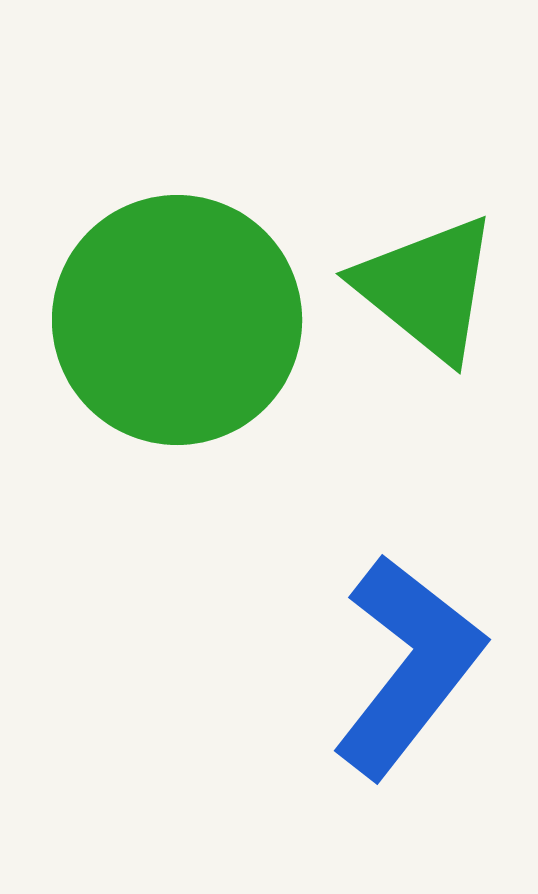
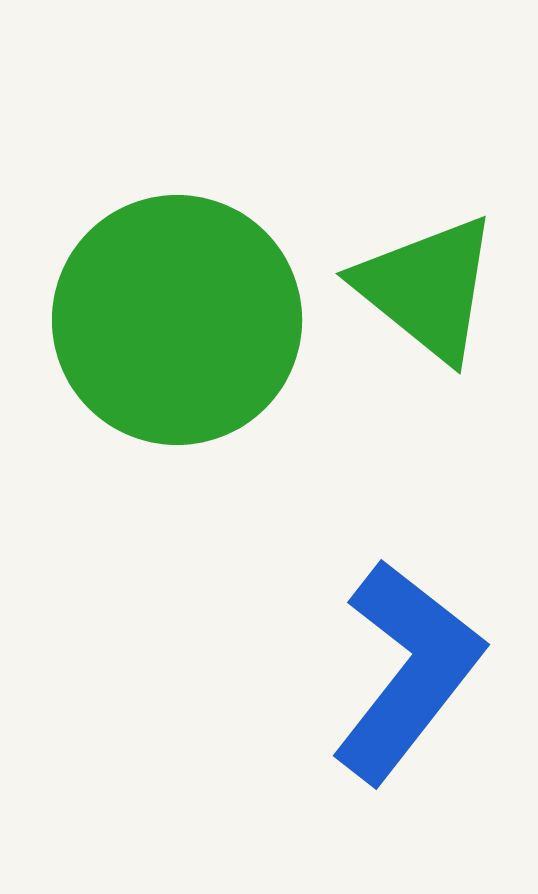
blue L-shape: moved 1 px left, 5 px down
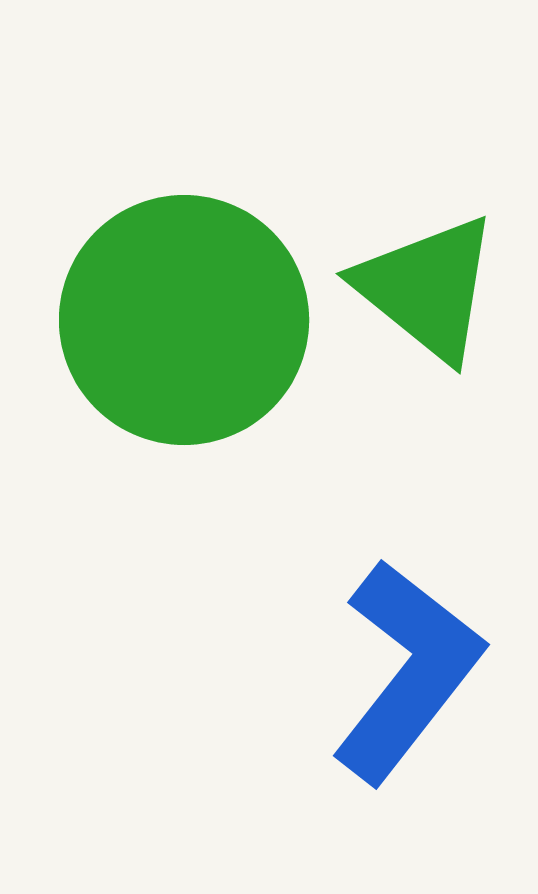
green circle: moved 7 px right
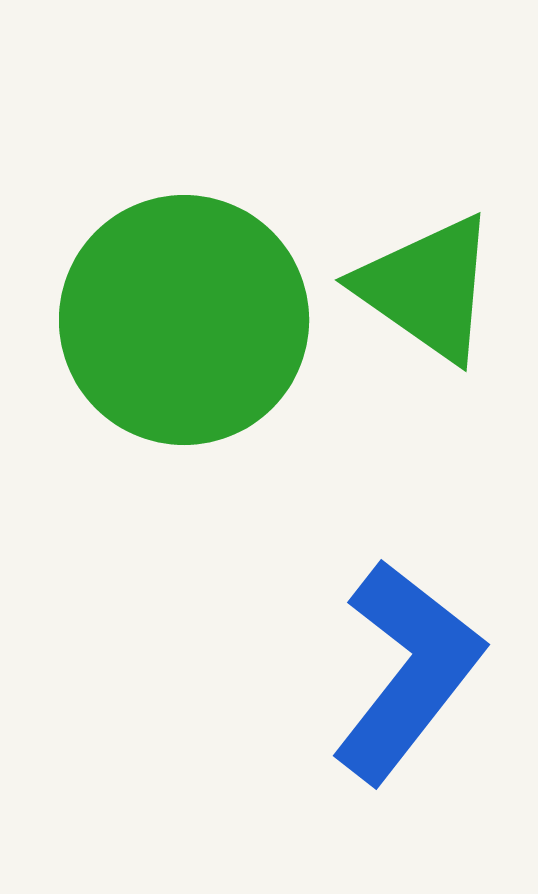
green triangle: rotated 4 degrees counterclockwise
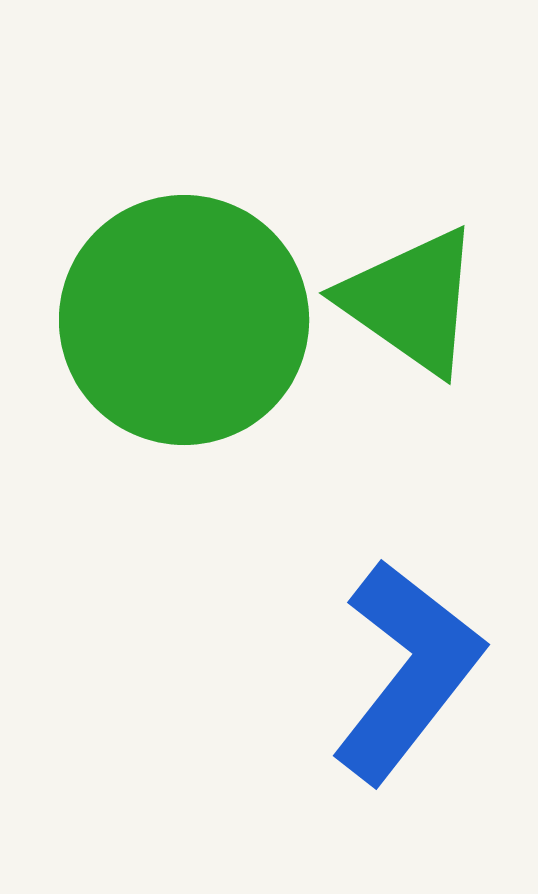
green triangle: moved 16 px left, 13 px down
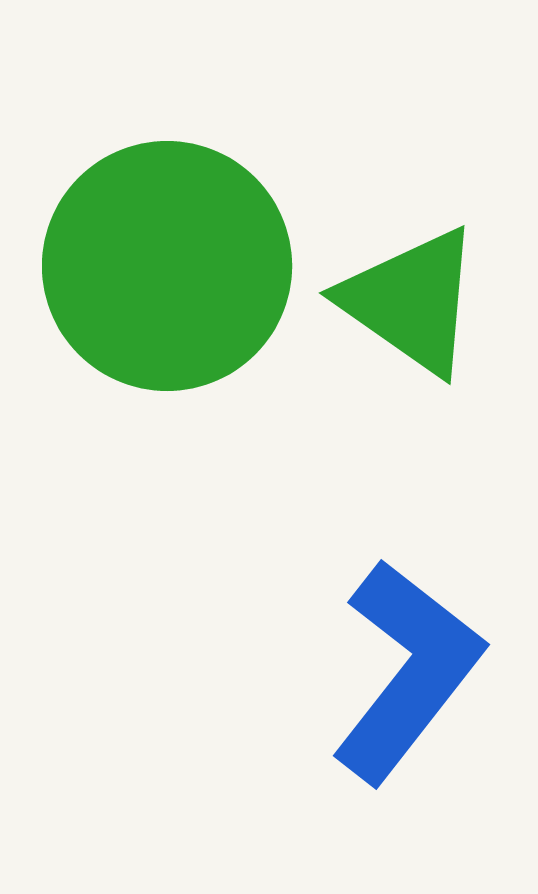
green circle: moved 17 px left, 54 px up
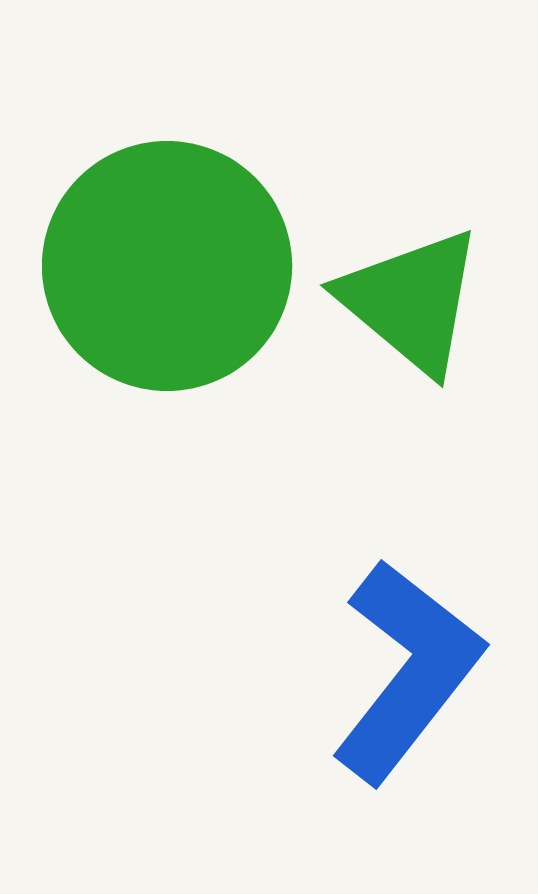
green triangle: rotated 5 degrees clockwise
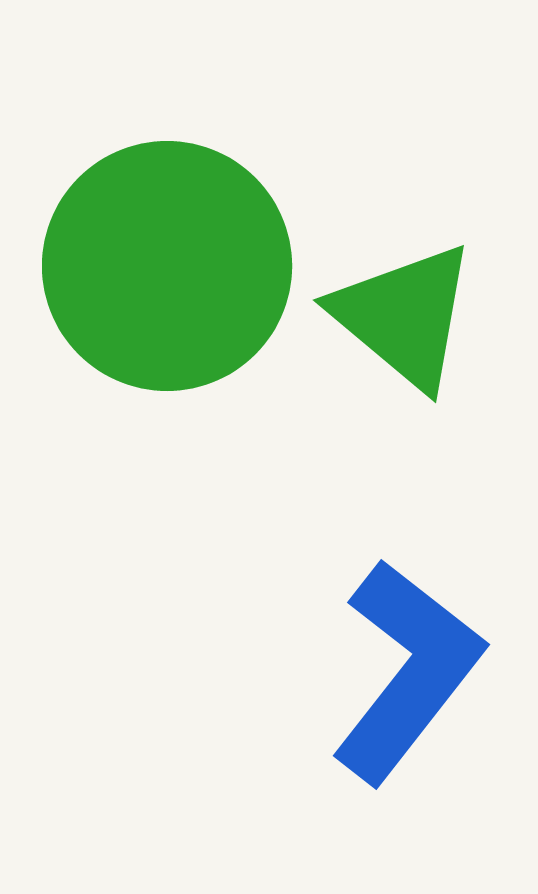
green triangle: moved 7 px left, 15 px down
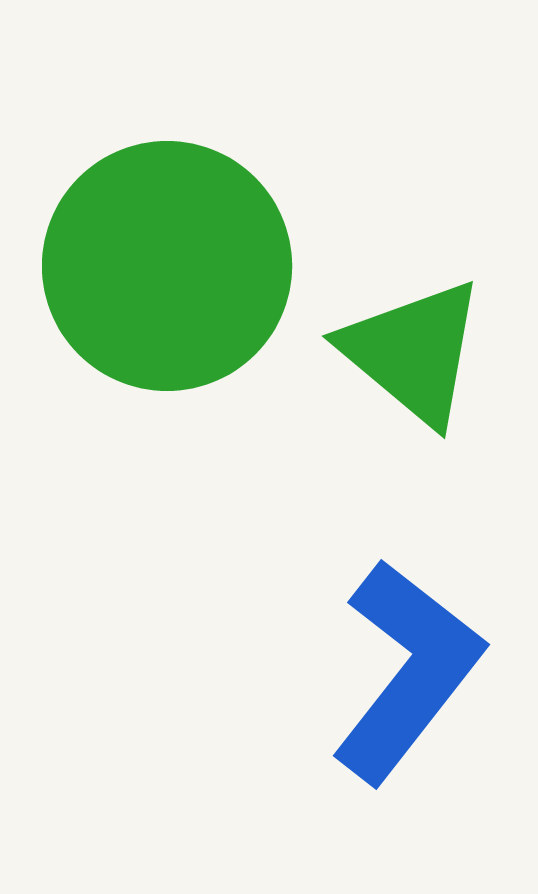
green triangle: moved 9 px right, 36 px down
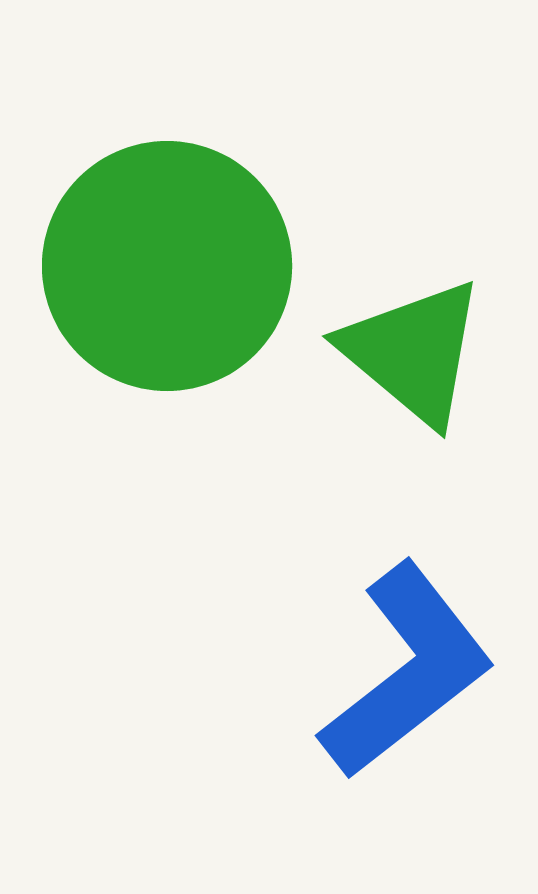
blue L-shape: rotated 14 degrees clockwise
